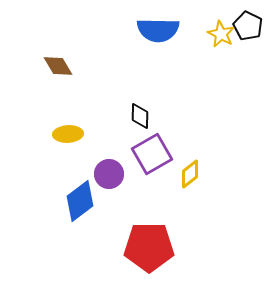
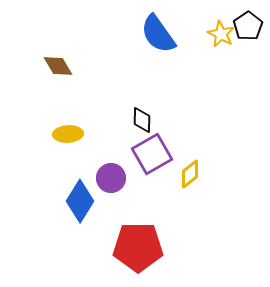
black pentagon: rotated 12 degrees clockwise
blue semicircle: moved 4 px down; rotated 54 degrees clockwise
black diamond: moved 2 px right, 4 px down
purple circle: moved 2 px right, 4 px down
blue diamond: rotated 21 degrees counterclockwise
red pentagon: moved 11 px left
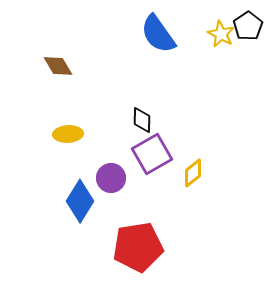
yellow diamond: moved 3 px right, 1 px up
red pentagon: rotated 9 degrees counterclockwise
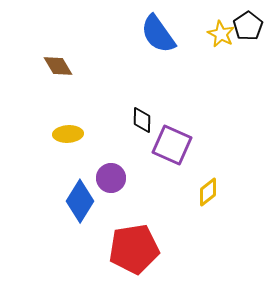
purple square: moved 20 px right, 9 px up; rotated 36 degrees counterclockwise
yellow diamond: moved 15 px right, 19 px down
red pentagon: moved 4 px left, 2 px down
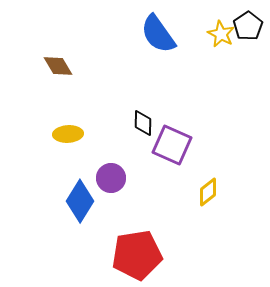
black diamond: moved 1 px right, 3 px down
red pentagon: moved 3 px right, 6 px down
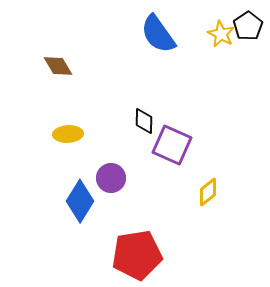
black diamond: moved 1 px right, 2 px up
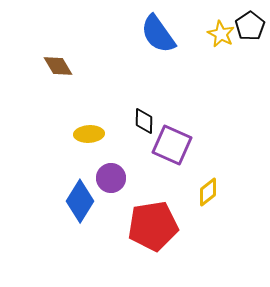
black pentagon: moved 2 px right
yellow ellipse: moved 21 px right
red pentagon: moved 16 px right, 29 px up
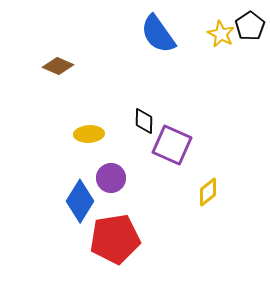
brown diamond: rotated 36 degrees counterclockwise
red pentagon: moved 38 px left, 13 px down
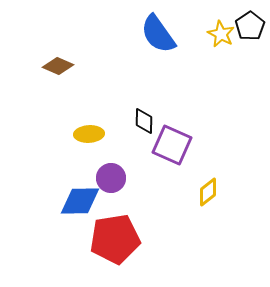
blue diamond: rotated 57 degrees clockwise
